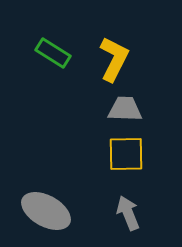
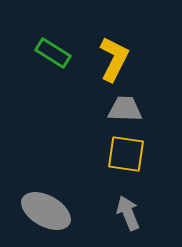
yellow square: rotated 9 degrees clockwise
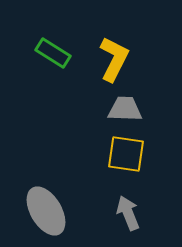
gray ellipse: rotated 30 degrees clockwise
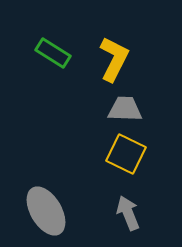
yellow square: rotated 18 degrees clockwise
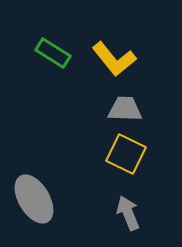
yellow L-shape: rotated 114 degrees clockwise
gray ellipse: moved 12 px left, 12 px up
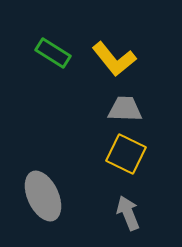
gray ellipse: moved 9 px right, 3 px up; rotated 6 degrees clockwise
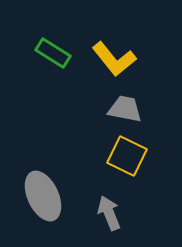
gray trapezoid: rotated 9 degrees clockwise
yellow square: moved 1 px right, 2 px down
gray arrow: moved 19 px left
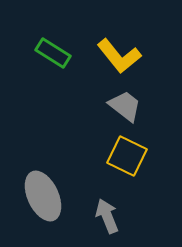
yellow L-shape: moved 5 px right, 3 px up
gray trapezoid: moved 3 px up; rotated 27 degrees clockwise
gray arrow: moved 2 px left, 3 px down
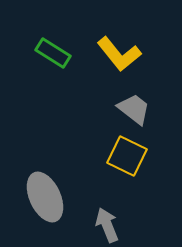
yellow L-shape: moved 2 px up
gray trapezoid: moved 9 px right, 3 px down
gray ellipse: moved 2 px right, 1 px down
gray arrow: moved 9 px down
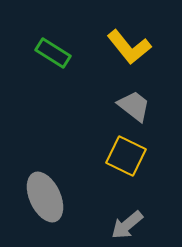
yellow L-shape: moved 10 px right, 7 px up
gray trapezoid: moved 3 px up
yellow square: moved 1 px left
gray arrow: moved 20 px right; rotated 108 degrees counterclockwise
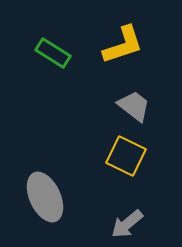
yellow L-shape: moved 6 px left, 2 px up; rotated 69 degrees counterclockwise
gray arrow: moved 1 px up
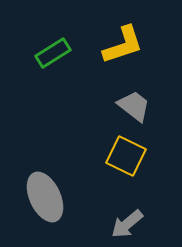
green rectangle: rotated 64 degrees counterclockwise
